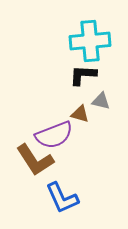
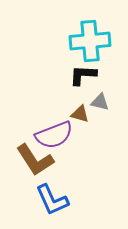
gray triangle: moved 1 px left, 1 px down
blue L-shape: moved 10 px left, 2 px down
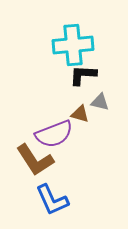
cyan cross: moved 17 px left, 4 px down
purple semicircle: moved 1 px up
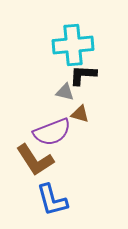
gray triangle: moved 35 px left, 10 px up
purple semicircle: moved 2 px left, 2 px up
blue L-shape: rotated 9 degrees clockwise
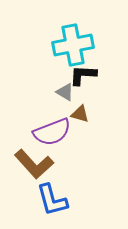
cyan cross: rotated 6 degrees counterclockwise
gray triangle: rotated 18 degrees clockwise
brown L-shape: moved 1 px left, 4 px down; rotated 9 degrees counterclockwise
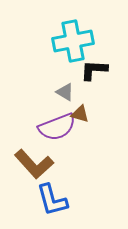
cyan cross: moved 4 px up
black L-shape: moved 11 px right, 5 px up
purple semicircle: moved 5 px right, 5 px up
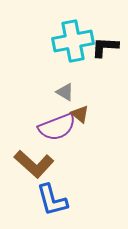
black L-shape: moved 11 px right, 23 px up
brown triangle: rotated 24 degrees clockwise
brown L-shape: rotated 6 degrees counterclockwise
